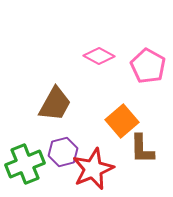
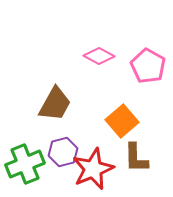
brown L-shape: moved 6 px left, 9 px down
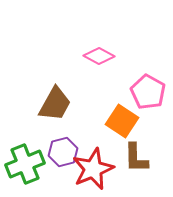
pink pentagon: moved 26 px down
orange square: rotated 16 degrees counterclockwise
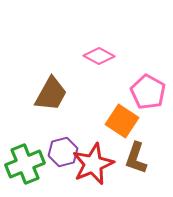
brown trapezoid: moved 4 px left, 10 px up
brown L-shape: rotated 20 degrees clockwise
red star: moved 5 px up
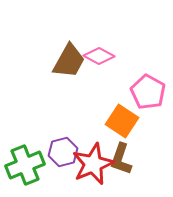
brown trapezoid: moved 18 px right, 33 px up
brown L-shape: moved 15 px left, 1 px down
green cross: moved 1 px down
